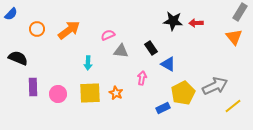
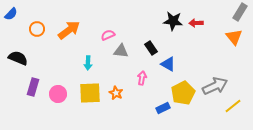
purple rectangle: rotated 18 degrees clockwise
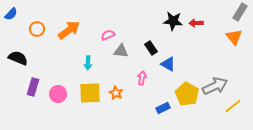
yellow pentagon: moved 4 px right, 1 px down; rotated 15 degrees counterclockwise
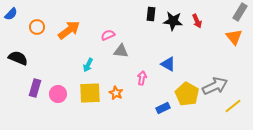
red arrow: moved 1 px right, 2 px up; rotated 112 degrees counterclockwise
orange circle: moved 2 px up
black rectangle: moved 34 px up; rotated 40 degrees clockwise
cyan arrow: moved 2 px down; rotated 24 degrees clockwise
purple rectangle: moved 2 px right, 1 px down
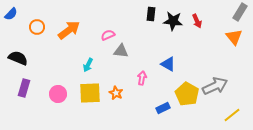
purple rectangle: moved 11 px left
yellow line: moved 1 px left, 9 px down
